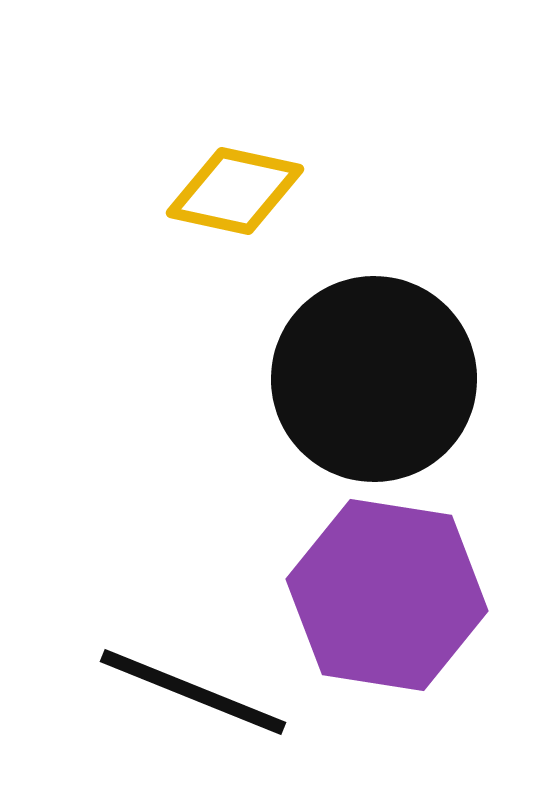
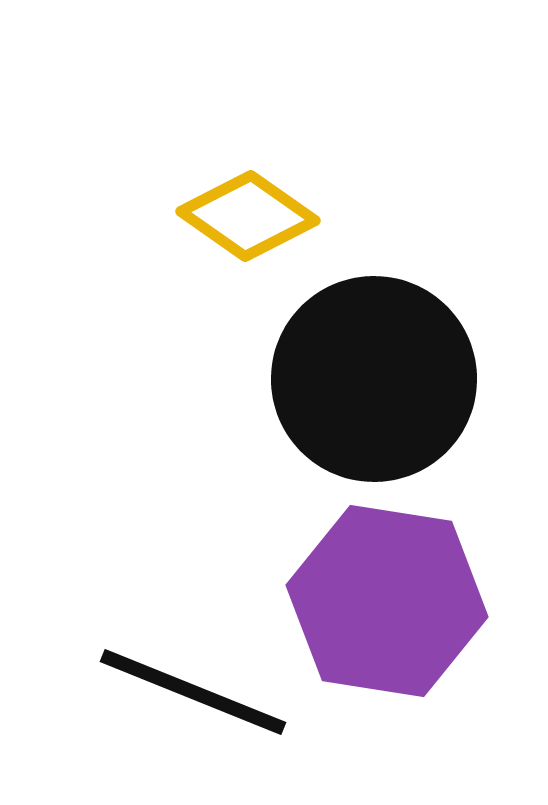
yellow diamond: moved 13 px right, 25 px down; rotated 23 degrees clockwise
purple hexagon: moved 6 px down
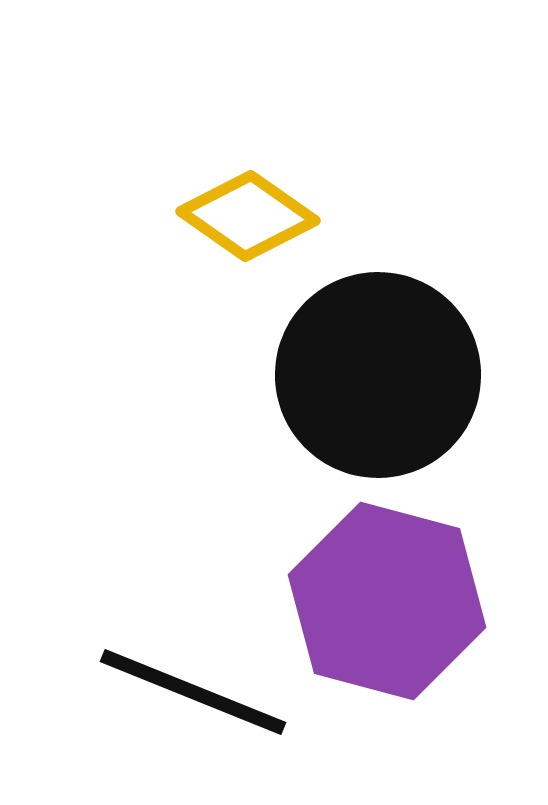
black circle: moved 4 px right, 4 px up
purple hexagon: rotated 6 degrees clockwise
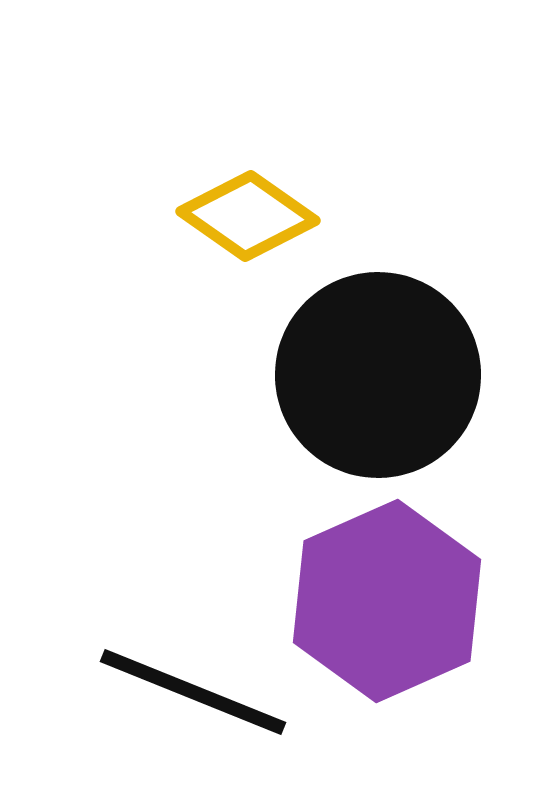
purple hexagon: rotated 21 degrees clockwise
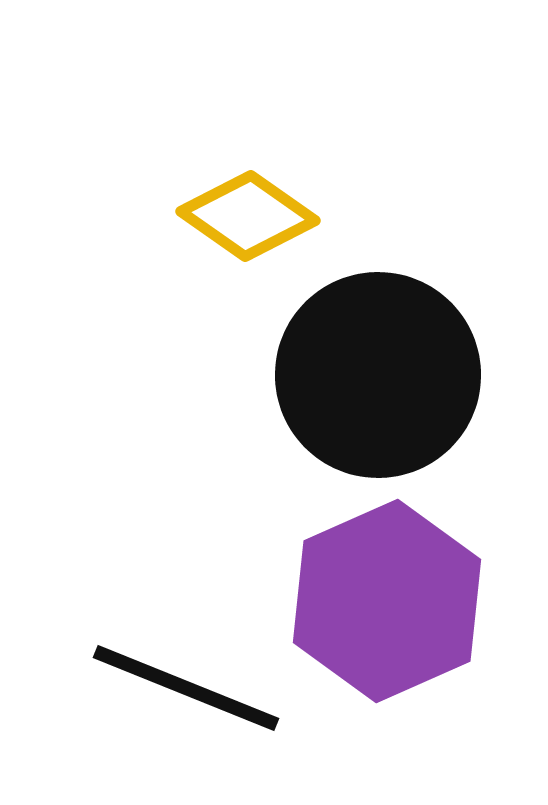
black line: moved 7 px left, 4 px up
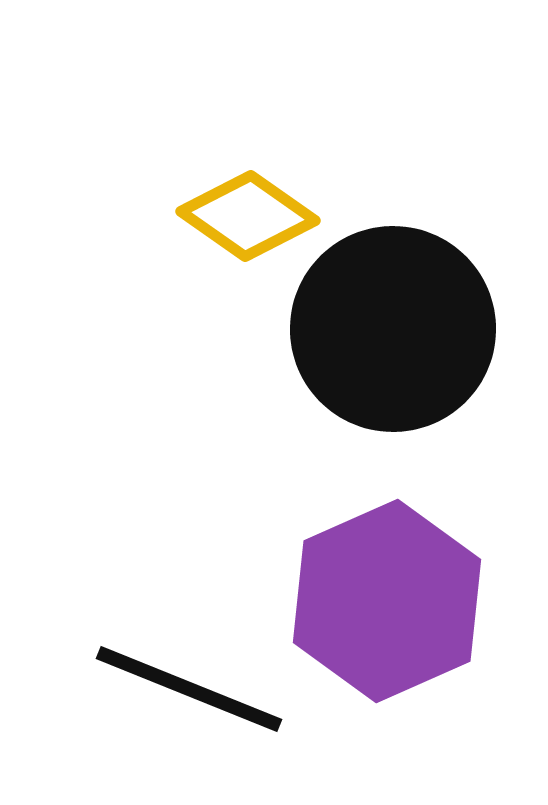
black circle: moved 15 px right, 46 px up
black line: moved 3 px right, 1 px down
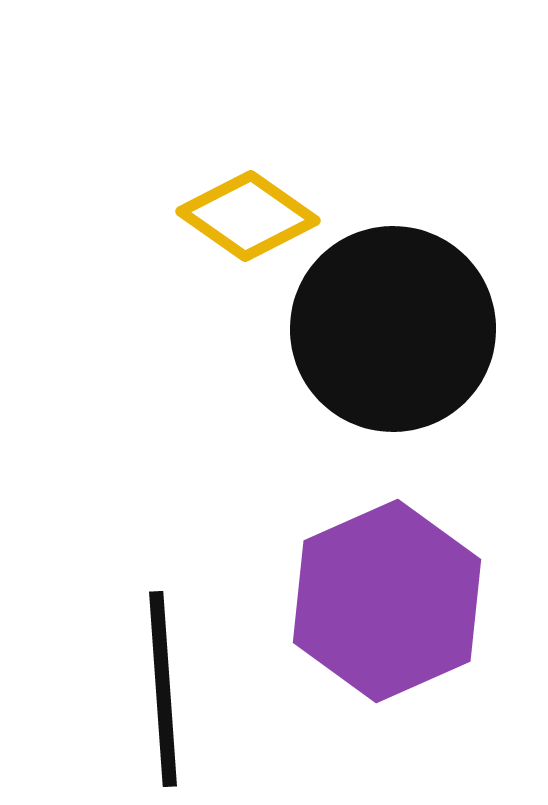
black line: moved 26 px left; rotated 64 degrees clockwise
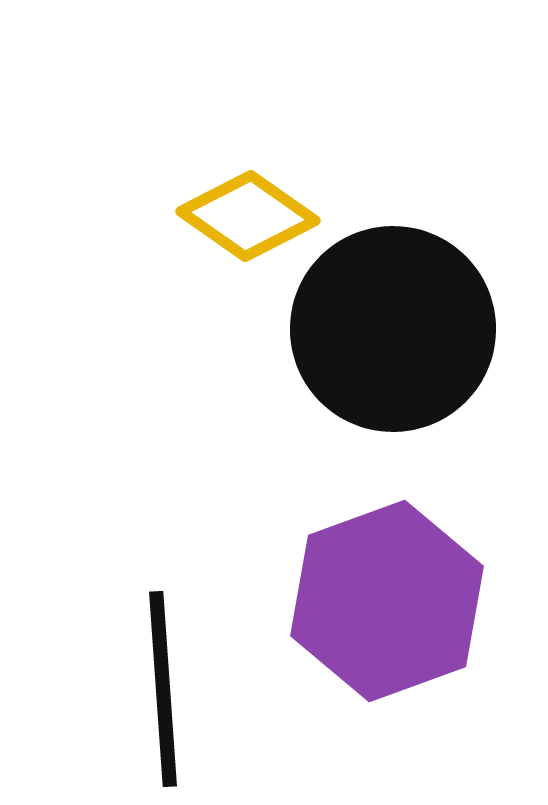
purple hexagon: rotated 4 degrees clockwise
